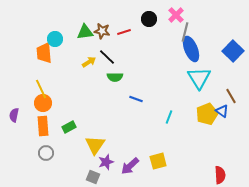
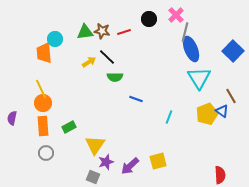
purple semicircle: moved 2 px left, 3 px down
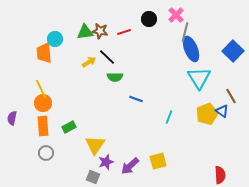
brown star: moved 2 px left
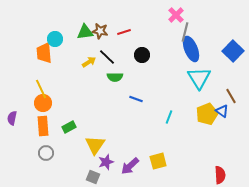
black circle: moved 7 px left, 36 px down
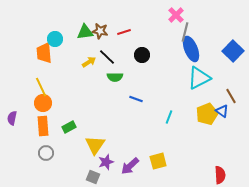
cyan triangle: rotated 35 degrees clockwise
yellow line: moved 2 px up
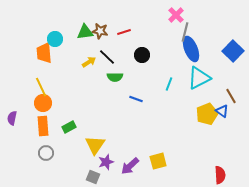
cyan line: moved 33 px up
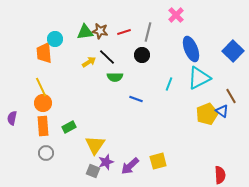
gray line: moved 37 px left
gray square: moved 6 px up
